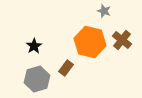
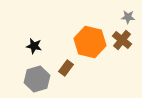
gray star: moved 24 px right, 6 px down; rotated 16 degrees counterclockwise
black star: rotated 28 degrees counterclockwise
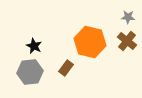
brown cross: moved 5 px right, 1 px down
black star: rotated 14 degrees clockwise
gray hexagon: moved 7 px left, 7 px up; rotated 10 degrees clockwise
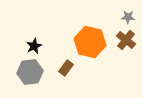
brown cross: moved 1 px left, 1 px up
black star: rotated 21 degrees clockwise
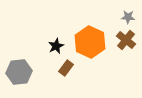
orange hexagon: rotated 12 degrees clockwise
black star: moved 22 px right
gray hexagon: moved 11 px left
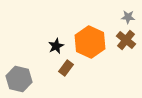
gray hexagon: moved 7 px down; rotated 20 degrees clockwise
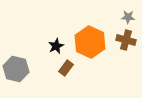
brown cross: rotated 24 degrees counterclockwise
gray hexagon: moved 3 px left, 10 px up
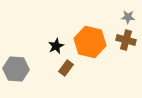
orange hexagon: rotated 12 degrees counterclockwise
gray hexagon: rotated 10 degrees counterclockwise
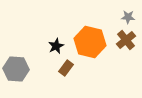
brown cross: rotated 36 degrees clockwise
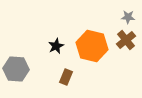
orange hexagon: moved 2 px right, 4 px down
brown rectangle: moved 9 px down; rotated 14 degrees counterclockwise
